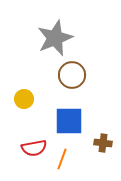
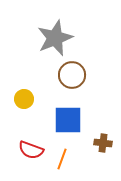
blue square: moved 1 px left, 1 px up
red semicircle: moved 3 px left, 2 px down; rotated 30 degrees clockwise
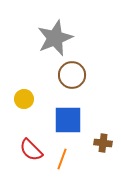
red semicircle: rotated 25 degrees clockwise
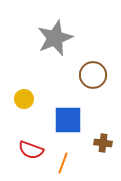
brown circle: moved 21 px right
red semicircle: rotated 25 degrees counterclockwise
orange line: moved 1 px right, 4 px down
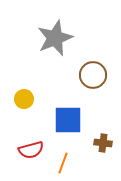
red semicircle: rotated 35 degrees counterclockwise
